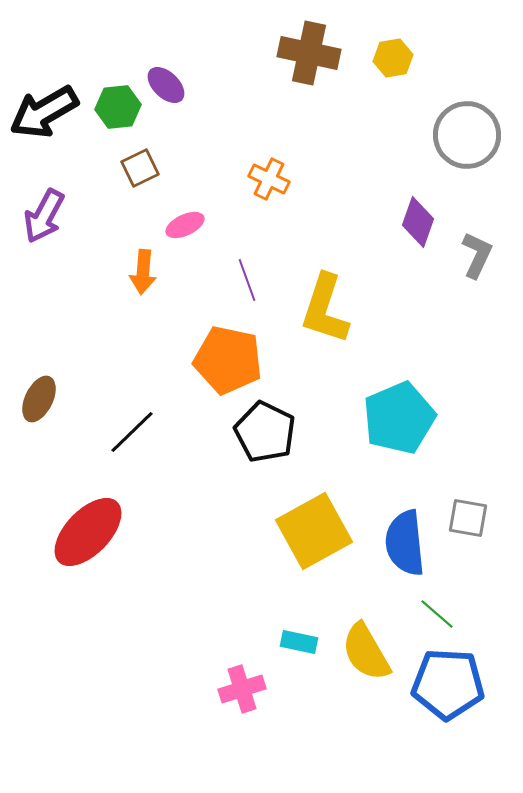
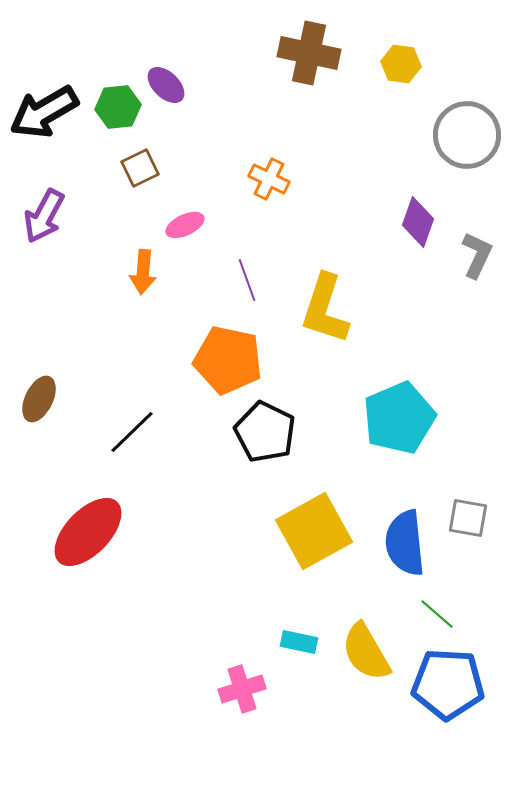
yellow hexagon: moved 8 px right, 6 px down; rotated 18 degrees clockwise
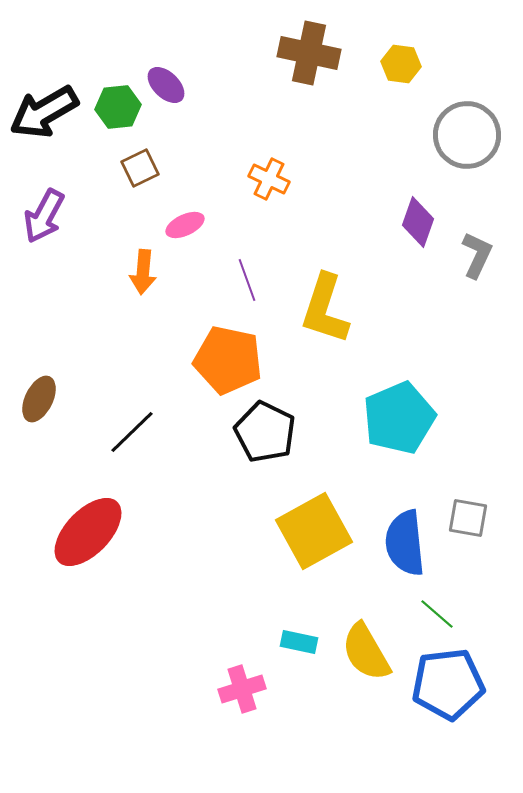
blue pentagon: rotated 10 degrees counterclockwise
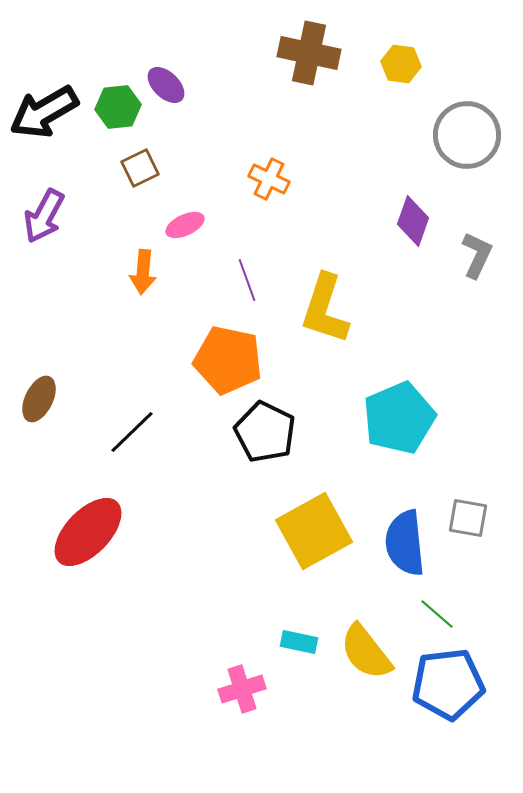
purple diamond: moved 5 px left, 1 px up
yellow semicircle: rotated 8 degrees counterclockwise
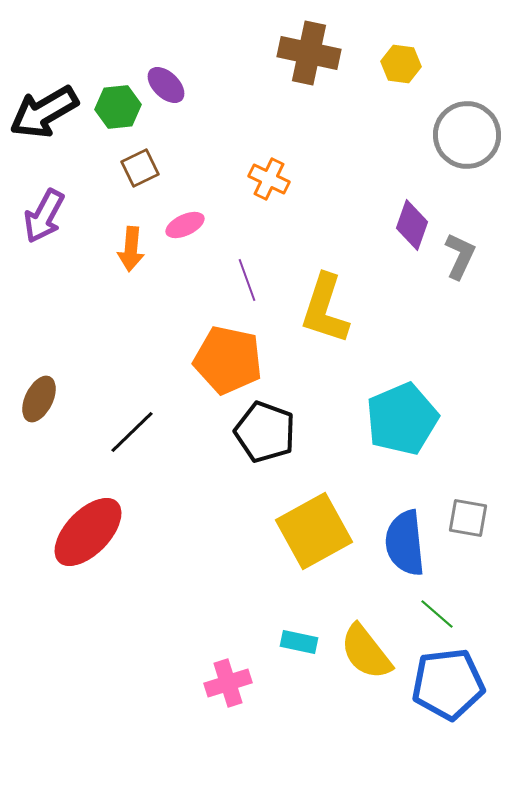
purple diamond: moved 1 px left, 4 px down
gray L-shape: moved 17 px left, 1 px down
orange arrow: moved 12 px left, 23 px up
cyan pentagon: moved 3 px right, 1 px down
black pentagon: rotated 6 degrees counterclockwise
pink cross: moved 14 px left, 6 px up
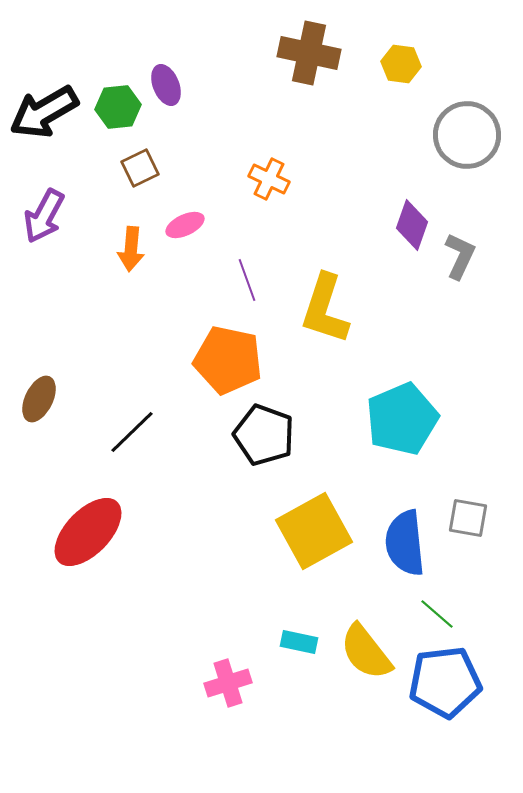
purple ellipse: rotated 24 degrees clockwise
black pentagon: moved 1 px left, 3 px down
blue pentagon: moved 3 px left, 2 px up
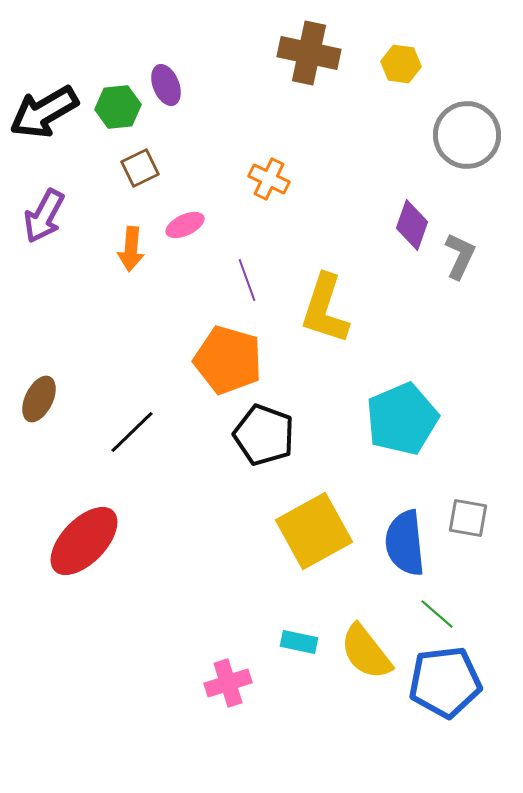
orange pentagon: rotated 4 degrees clockwise
red ellipse: moved 4 px left, 9 px down
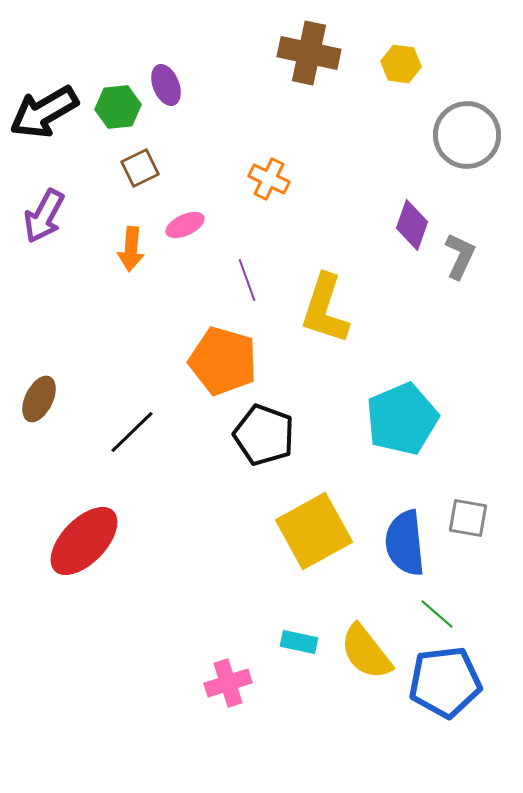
orange pentagon: moved 5 px left, 1 px down
